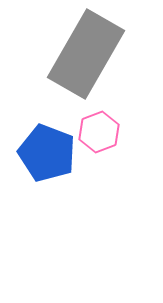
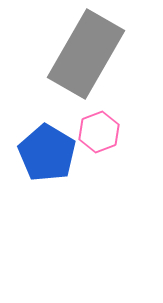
blue pentagon: rotated 10 degrees clockwise
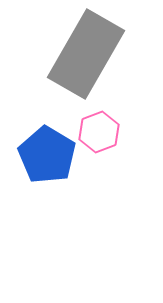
blue pentagon: moved 2 px down
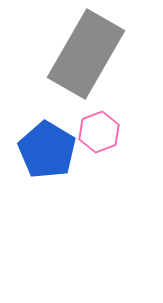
blue pentagon: moved 5 px up
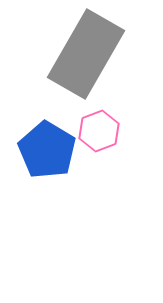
pink hexagon: moved 1 px up
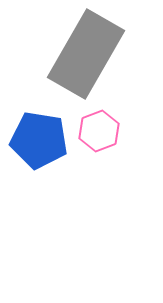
blue pentagon: moved 8 px left, 10 px up; rotated 22 degrees counterclockwise
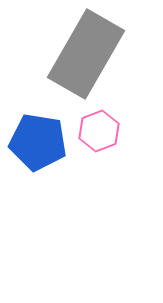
blue pentagon: moved 1 px left, 2 px down
